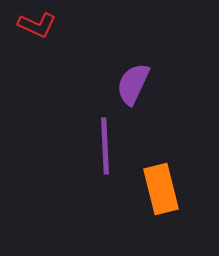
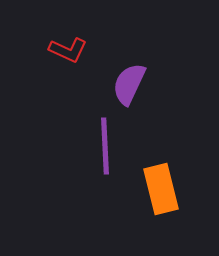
red L-shape: moved 31 px right, 25 px down
purple semicircle: moved 4 px left
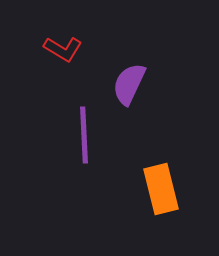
red L-shape: moved 5 px left, 1 px up; rotated 6 degrees clockwise
purple line: moved 21 px left, 11 px up
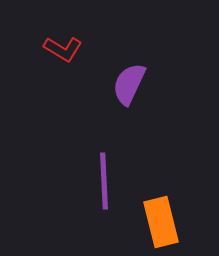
purple line: moved 20 px right, 46 px down
orange rectangle: moved 33 px down
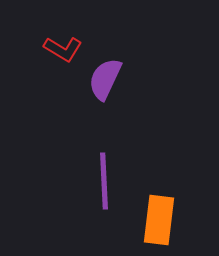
purple semicircle: moved 24 px left, 5 px up
orange rectangle: moved 2 px left, 2 px up; rotated 21 degrees clockwise
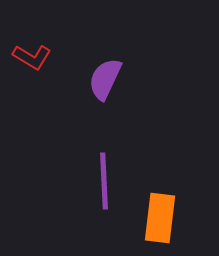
red L-shape: moved 31 px left, 8 px down
orange rectangle: moved 1 px right, 2 px up
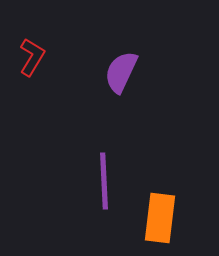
red L-shape: rotated 90 degrees counterclockwise
purple semicircle: moved 16 px right, 7 px up
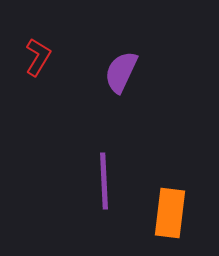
red L-shape: moved 6 px right
orange rectangle: moved 10 px right, 5 px up
